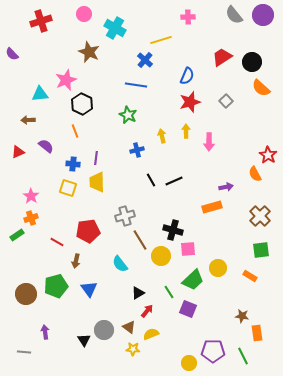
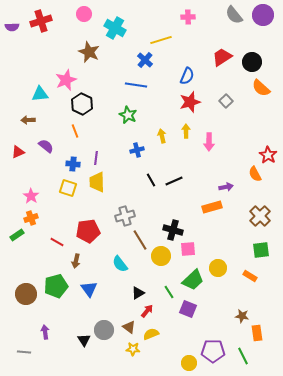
purple semicircle at (12, 54): moved 27 px up; rotated 48 degrees counterclockwise
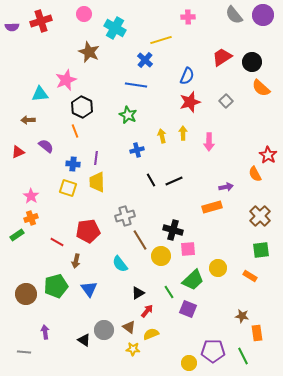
black hexagon at (82, 104): moved 3 px down
yellow arrow at (186, 131): moved 3 px left, 2 px down
black triangle at (84, 340): rotated 24 degrees counterclockwise
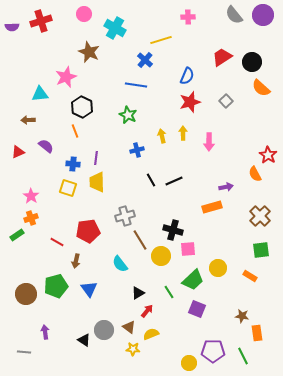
pink star at (66, 80): moved 3 px up
purple square at (188, 309): moved 9 px right
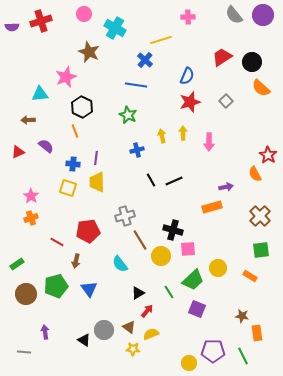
green rectangle at (17, 235): moved 29 px down
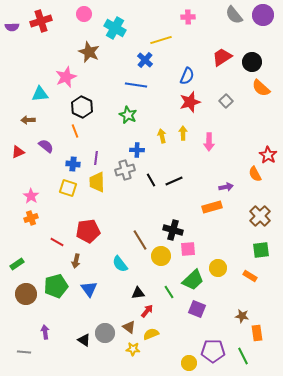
blue cross at (137, 150): rotated 16 degrees clockwise
gray cross at (125, 216): moved 46 px up
black triangle at (138, 293): rotated 24 degrees clockwise
gray circle at (104, 330): moved 1 px right, 3 px down
